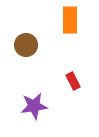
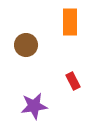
orange rectangle: moved 2 px down
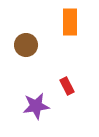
red rectangle: moved 6 px left, 5 px down
purple star: moved 2 px right
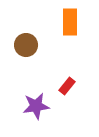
red rectangle: rotated 66 degrees clockwise
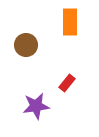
red rectangle: moved 3 px up
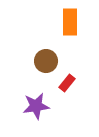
brown circle: moved 20 px right, 16 px down
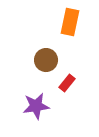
orange rectangle: rotated 12 degrees clockwise
brown circle: moved 1 px up
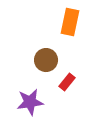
red rectangle: moved 1 px up
purple star: moved 6 px left, 4 px up
